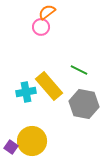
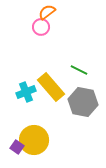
yellow rectangle: moved 2 px right, 1 px down
cyan cross: rotated 12 degrees counterclockwise
gray hexagon: moved 1 px left, 2 px up
yellow circle: moved 2 px right, 1 px up
purple square: moved 6 px right
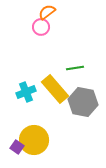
green line: moved 4 px left, 2 px up; rotated 36 degrees counterclockwise
yellow rectangle: moved 4 px right, 2 px down
